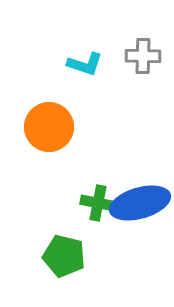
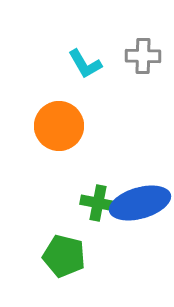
cyan L-shape: rotated 42 degrees clockwise
orange circle: moved 10 px right, 1 px up
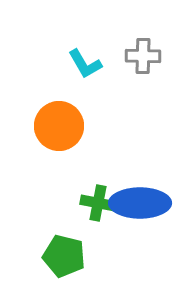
blue ellipse: rotated 16 degrees clockwise
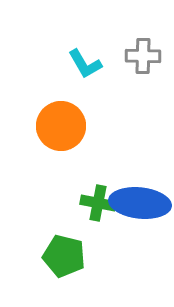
orange circle: moved 2 px right
blue ellipse: rotated 6 degrees clockwise
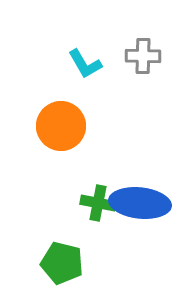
green pentagon: moved 2 px left, 7 px down
